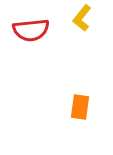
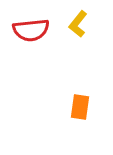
yellow L-shape: moved 4 px left, 6 px down
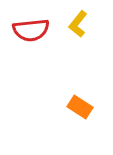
orange rectangle: rotated 65 degrees counterclockwise
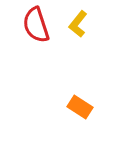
red semicircle: moved 5 px right, 5 px up; rotated 78 degrees clockwise
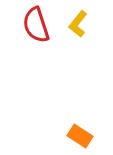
orange rectangle: moved 29 px down
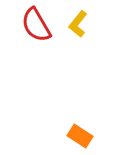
red semicircle: rotated 12 degrees counterclockwise
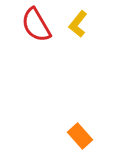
orange rectangle: rotated 15 degrees clockwise
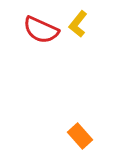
red semicircle: moved 5 px right, 5 px down; rotated 36 degrees counterclockwise
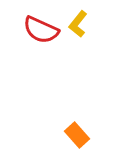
orange rectangle: moved 3 px left, 1 px up
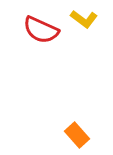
yellow L-shape: moved 6 px right, 5 px up; rotated 92 degrees counterclockwise
